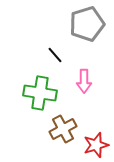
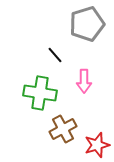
red star: moved 1 px right
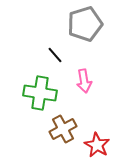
gray pentagon: moved 2 px left
pink arrow: rotated 10 degrees counterclockwise
red star: rotated 25 degrees counterclockwise
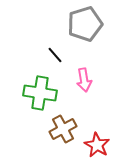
pink arrow: moved 1 px up
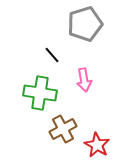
black line: moved 3 px left
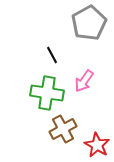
gray pentagon: moved 4 px right, 1 px up; rotated 12 degrees counterclockwise
black line: rotated 12 degrees clockwise
pink arrow: moved 1 px down; rotated 45 degrees clockwise
green cross: moved 7 px right
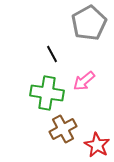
black line: moved 1 px up
pink arrow: rotated 15 degrees clockwise
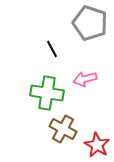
gray pentagon: moved 1 px right; rotated 24 degrees counterclockwise
black line: moved 5 px up
pink arrow: moved 1 px right, 2 px up; rotated 25 degrees clockwise
brown cross: rotated 32 degrees counterclockwise
